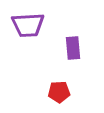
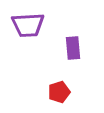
red pentagon: rotated 15 degrees counterclockwise
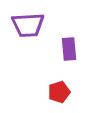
purple rectangle: moved 4 px left, 1 px down
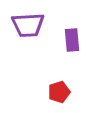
purple rectangle: moved 3 px right, 9 px up
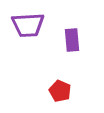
red pentagon: moved 1 px right, 1 px up; rotated 30 degrees counterclockwise
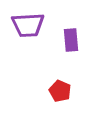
purple rectangle: moved 1 px left
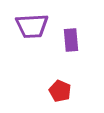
purple trapezoid: moved 4 px right, 1 px down
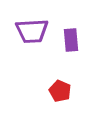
purple trapezoid: moved 5 px down
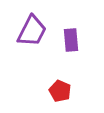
purple trapezoid: rotated 60 degrees counterclockwise
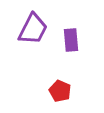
purple trapezoid: moved 1 px right, 2 px up
